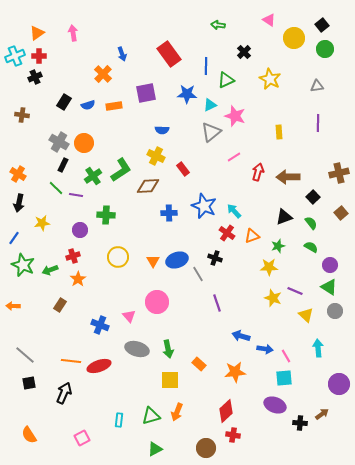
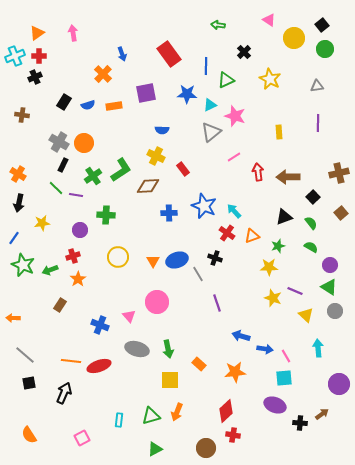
red arrow at (258, 172): rotated 24 degrees counterclockwise
orange arrow at (13, 306): moved 12 px down
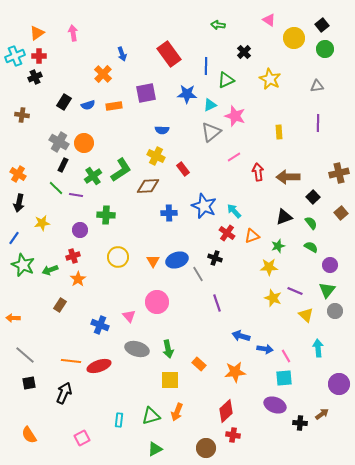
green triangle at (329, 287): moved 2 px left, 3 px down; rotated 36 degrees clockwise
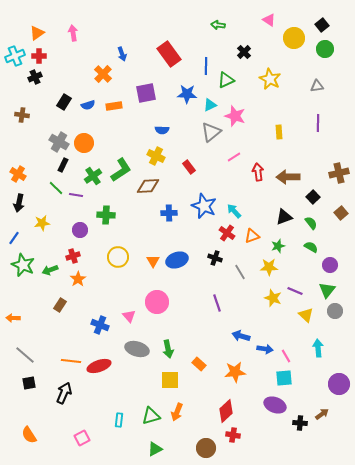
red rectangle at (183, 169): moved 6 px right, 2 px up
gray line at (198, 274): moved 42 px right, 2 px up
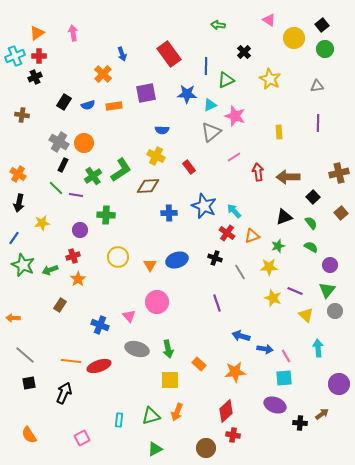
orange triangle at (153, 261): moved 3 px left, 4 px down
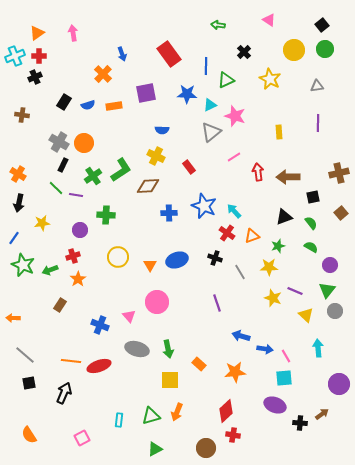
yellow circle at (294, 38): moved 12 px down
black square at (313, 197): rotated 32 degrees clockwise
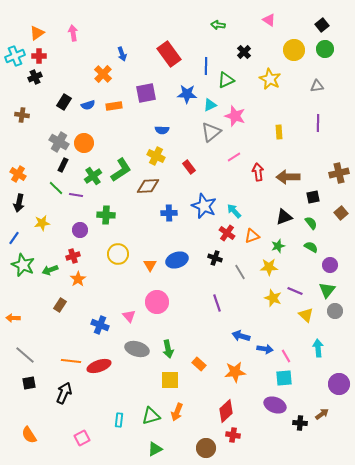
yellow circle at (118, 257): moved 3 px up
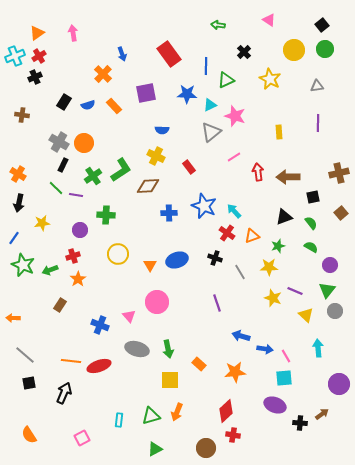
red cross at (39, 56): rotated 32 degrees counterclockwise
orange rectangle at (114, 106): rotated 56 degrees clockwise
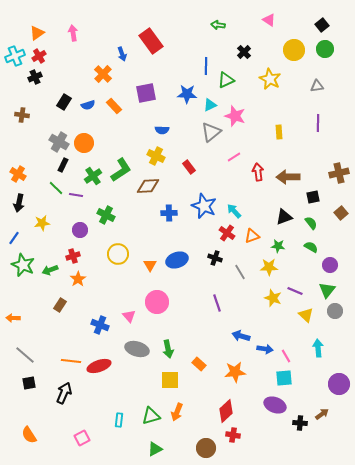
red rectangle at (169, 54): moved 18 px left, 13 px up
green cross at (106, 215): rotated 24 degrees clockwise
green star at (278, 246): rotated 24 degrees clockwise
